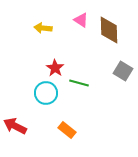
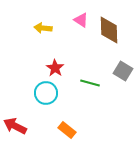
green line: moved 11 px right
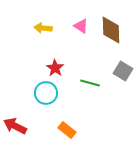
pink triangle: moved 6 px down
brown diamond: moved 2 px right
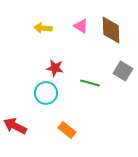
red star: rotated 24 degrees counterclockwise
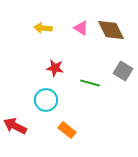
pink triangle: moved 2 px down
brown diamond: rotated 24 degrees counterclockwise
cyan circle: moved 7 px down
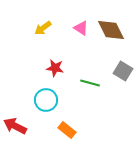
yellow arrow: rotated 42 degrees counterclockwise
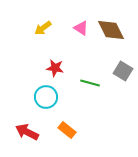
cyan circle: moved 3 px up
red arrow: moved 12 px right, 6 px down
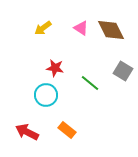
green line: rotated 24 degrees clockwise
cyan circle: moved 2 px up
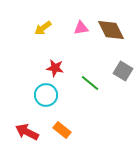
pink triangle: rotated 42 degrees counterclockwise
orange rectangle: moved 5 px left
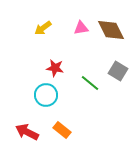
gray square: moved 5 px left
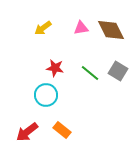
green line: moved 10 px up
red arrow: rotated 65 degrees counterclockwise
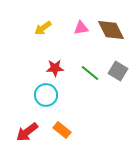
red star: rotated 12 degrees counterclockwise
